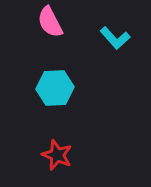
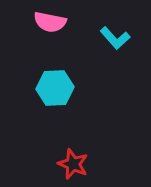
pink semicircle: rotated 52 degrees counterclockwise
red star: moved 16 px right, 9 px down
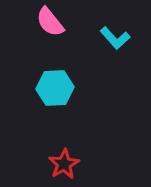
pink semicircle: rotated 40 degrees clockwise
red star: moved 9 px left; rotated 20 degrees clockwise
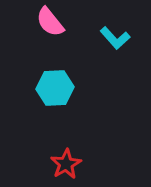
red star: moved 2 px right
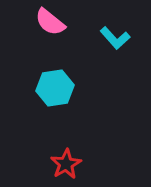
pink semicircle: rotated 12 degrees counterclockwise
cyan hexagon: rotated 6 degrees counterclockwise
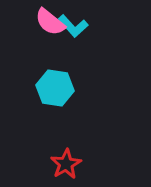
cyan L-shape: moved 42 px left, 12 px up
cyan hexagon: rotated 18 degrees clockwise
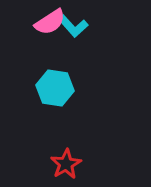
pink semicircle: rotated 72 degrees counterclockwise
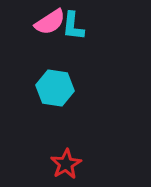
cyan L-shape: rotated 48 degrees clockwise
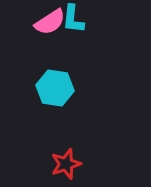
cyan L-shape: moved 7 px up
red star: rotated 12 degrees clockwise
